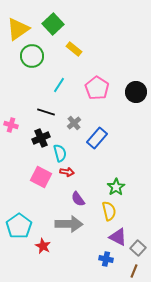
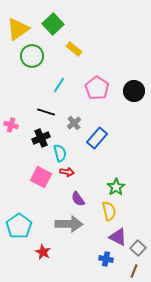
black circle: moved 2 px left, 1 px up
red star: moved 6 px down
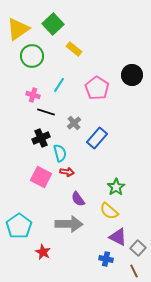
black circle: moved 2 px left, 16 px up
pink cross: moved 22 px right, 30 px up
yellow semicircle: rotated 144 degrees clockwise
brown line: rotated 48 degrees counterclockwise
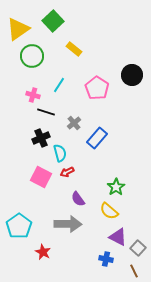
green square: moved 3 px up
red arrow: rotated 144 degrees clockwise
gray arrow: moved 1 px left
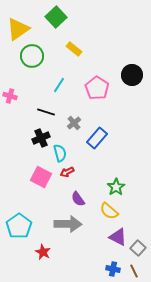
green square: moved 3 px right, 4 px up
pink cross: moved 23 px left, 1 px down
blue cross: moved 7 px right, 10 px down
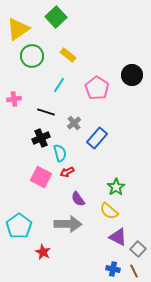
yellow rectangle: moved 6 px left, 6 px down
pink cross: moved 4 px right, 3 px down; rotated 24 degrees counterclockwise
gray square: moved 1 px down
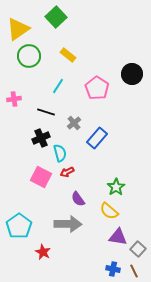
green circle: moved 3 px left
black circle: moved 1 px up
cyan line: moved 1 px left, 1 px down
purple triangle: rotated 18 degrees counterclockwise
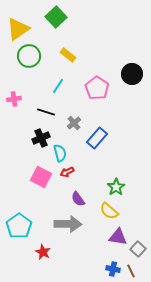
brown line: moved 3 px left
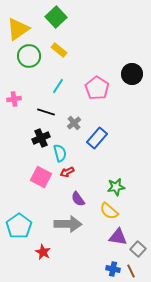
yellow rectangle: moved 9 px left, 5 px up
green star: rotated 24 degrees clockwise
